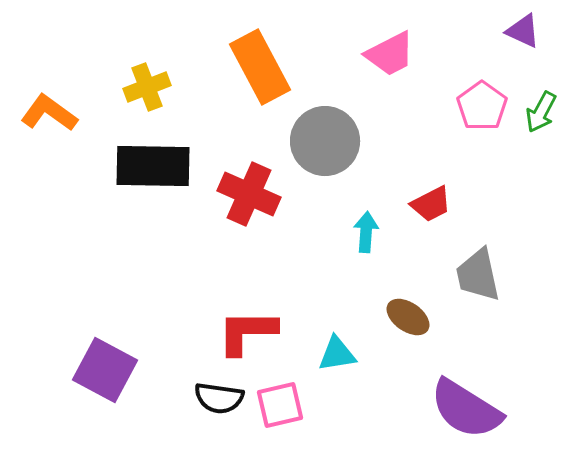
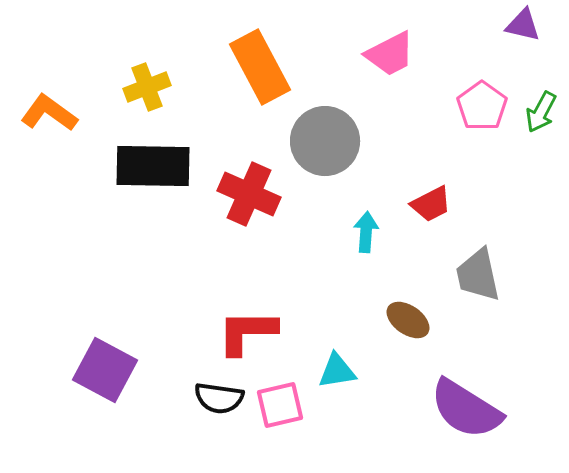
purple triangle: moved 6 px up; rotated 12 degrees counterclockwise
brown ellipse: moved 3 px down
cyan triangle: moved 17 px down
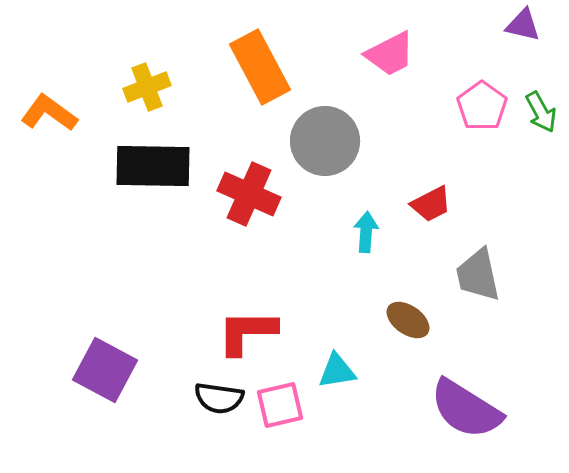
green arrow: rotated 57 degrees counterclockwise
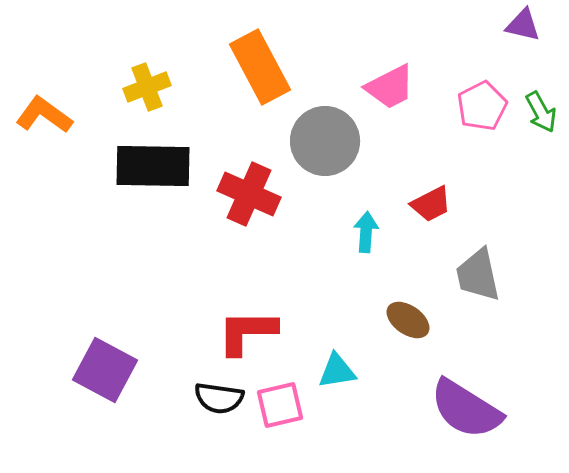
pink trapezoid: moved 33 px down
pink pentagon: rotated 9 degrees clockwise
orange L-shape: moved 5 px left, 2 px down
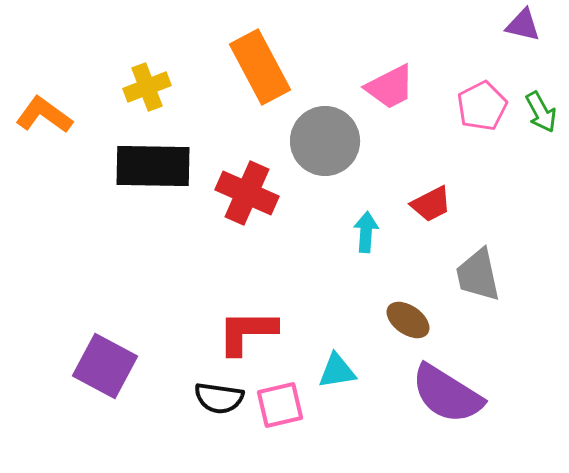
red cross: moved 2 px left, 1 px up
purple square: moved 4 px up
purple semicircle: moved 19 px left, 15 px up
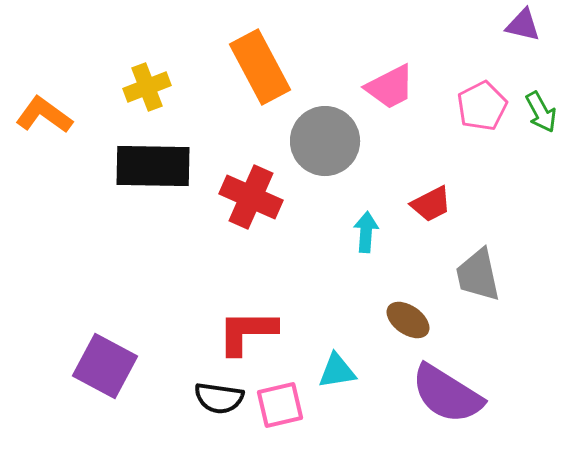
red cross: moved 4 px right, 4 px down
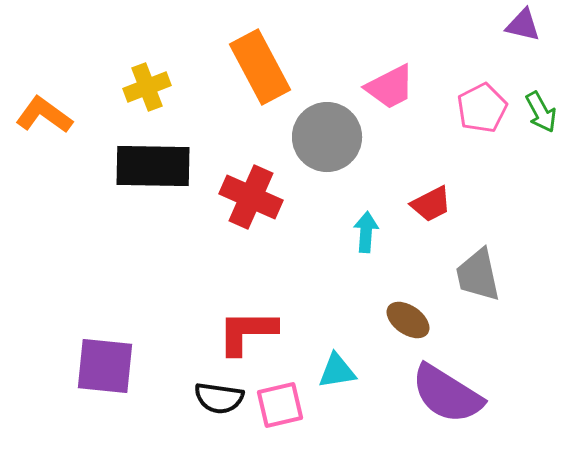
pink pentagon: moved 2 px down
gray circle: moved 2 px right, 4 px up
purple square: rotated 22 degrees counterclockwise
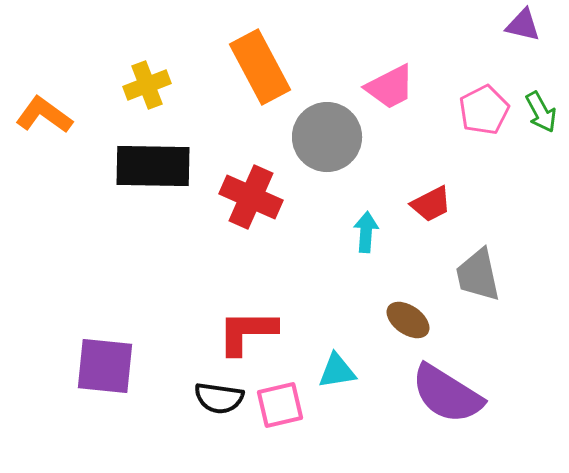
yellow cross: moved 2 px up
pink pentagon: moved 2 px right, 2 px down
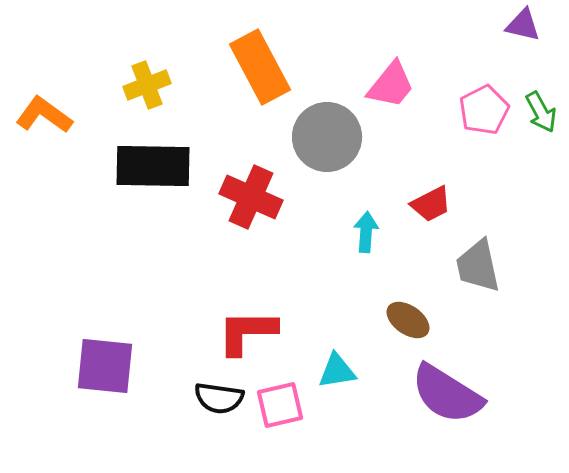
pink trapezoid: moved 1 px right, 2 px up; rotated 24 degrees counterclockwise
gray trapezoid: moved 9 px up
